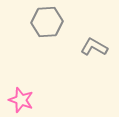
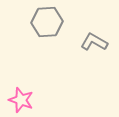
gray L-shape: moved 5 px up
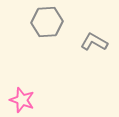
pink star: moved 1 px right
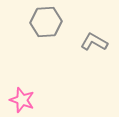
gray hexagon: moved 1 px left
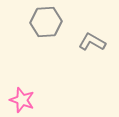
gray L-shape: moved 2 px left
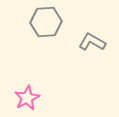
pink star: moved 5 px right, 2 px up; rotated 25 degrees clockwise
